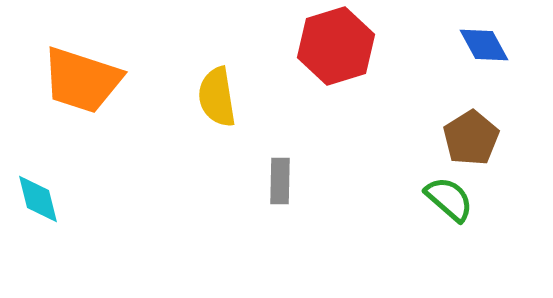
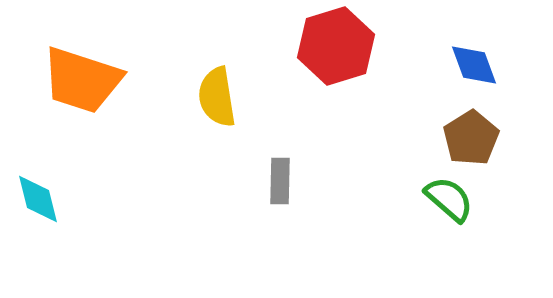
blue diamond: moved 10 px left, 20 px down; rotated 8 degrees clockwise
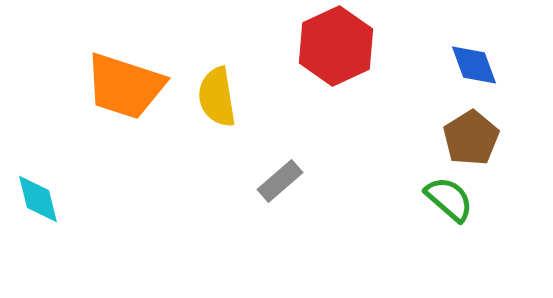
red hexagon: rotated 8 degrees counterclockwise
orange trapezoid: moved 43 px right, 6 px down
gray rectangle: rotated 48 degrees clockwise
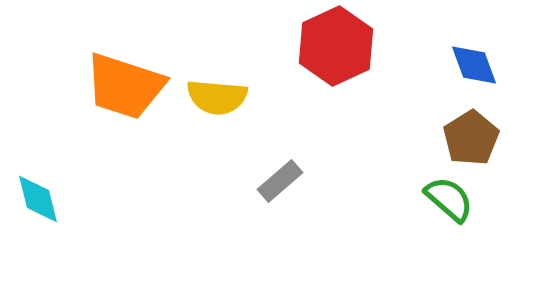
yellow semicircle: rotated 76 degrees counterclockwise
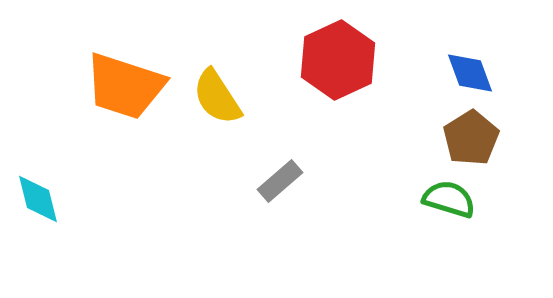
red hexagon: moved 2 px right, 14 px down
blue diamond: moved 4 px left, 8 px down
yellow semicircle: rotated 52 degrees clockwise
green semicircle: rotated 24 degrees counterclockwise
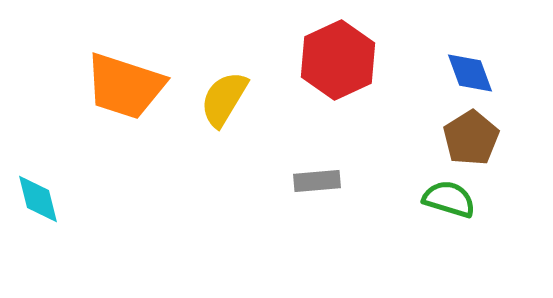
yellow semicircle: moved 7 px right, 2 px down; rotated 64 degrees clockwise
gray rectangle: moved 37 px right; rotated 36 degrees clockwise
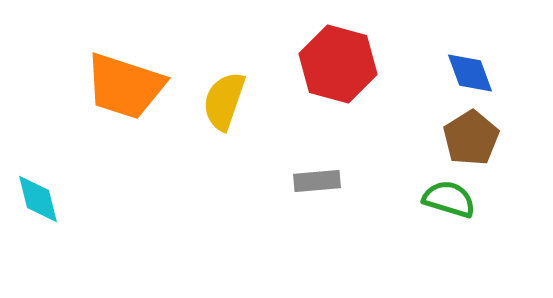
red hexagon: moved 4 px down; rotated 20 degrees counterclockwise
yellow semicircle: moved 2 px down; rotated 12 degrees counterclockwise
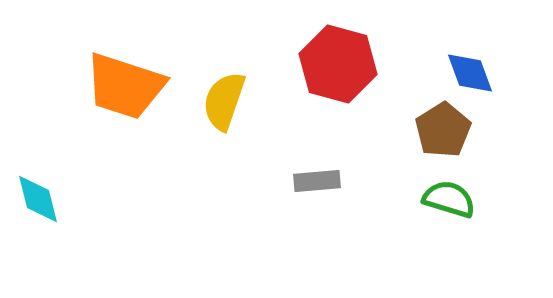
brown pentagon: moved 28 px left, 8 px up
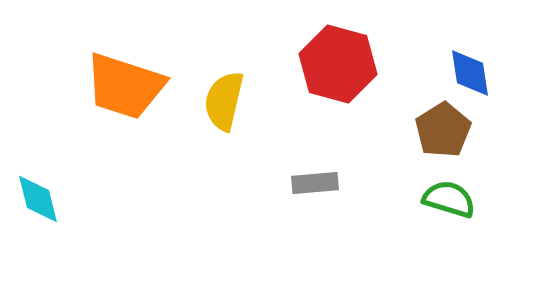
blue diamond: rotated 12 degrees clockwise
yellow semicircle: rotated 6 degrees counterclockwise
gray rectangle: moved 2 px left, 2 px down
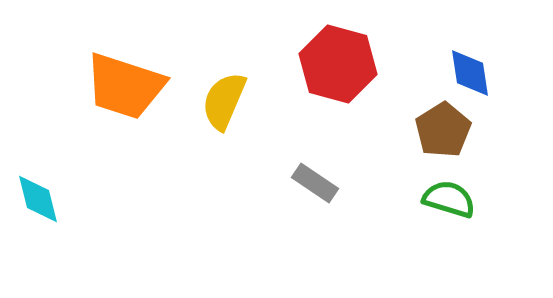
yellow semicircle: rotated 10 degrees clockwise
gray rectangle: rotated 39 degrees clockwise
